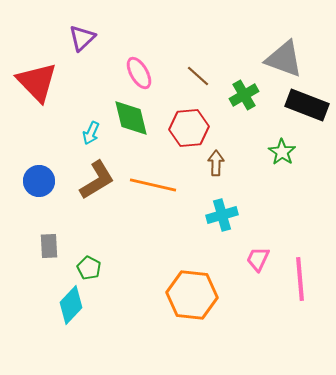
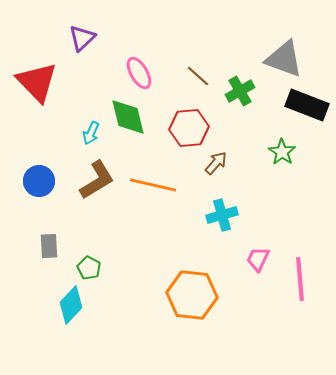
green cross: moved 4 px left, 4 px up
green diamond: moved 3 px left, 1 px up
brown arrow: rotated 40 degrees clockwise
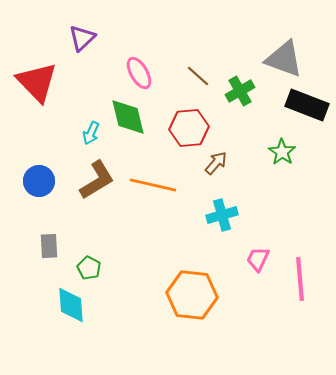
cyan diamond: rotated 48 degrees counterclockwise
